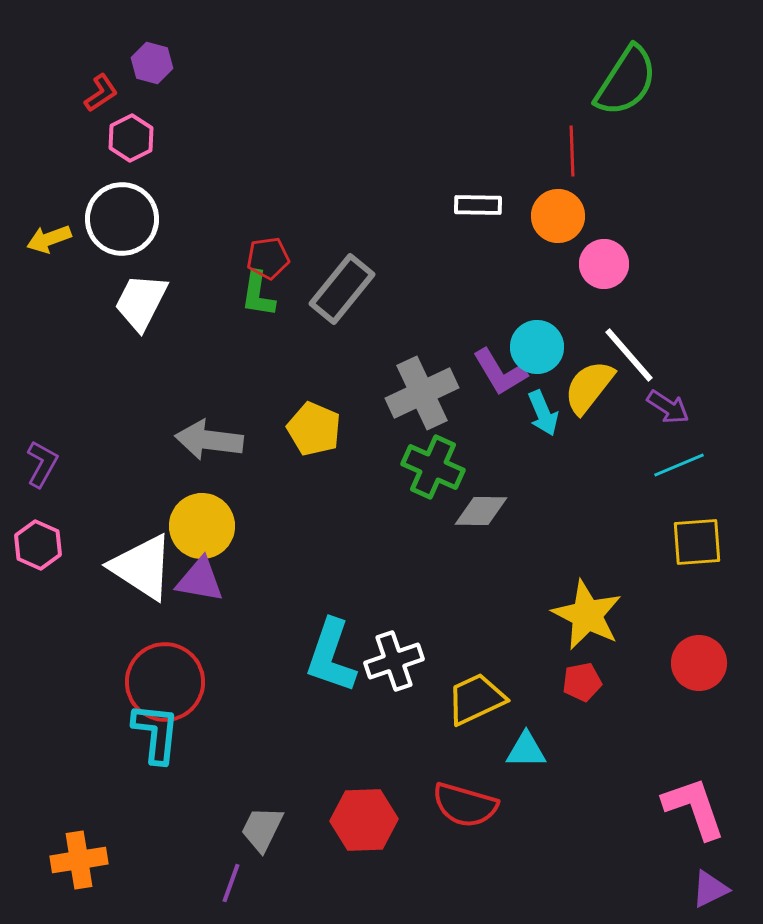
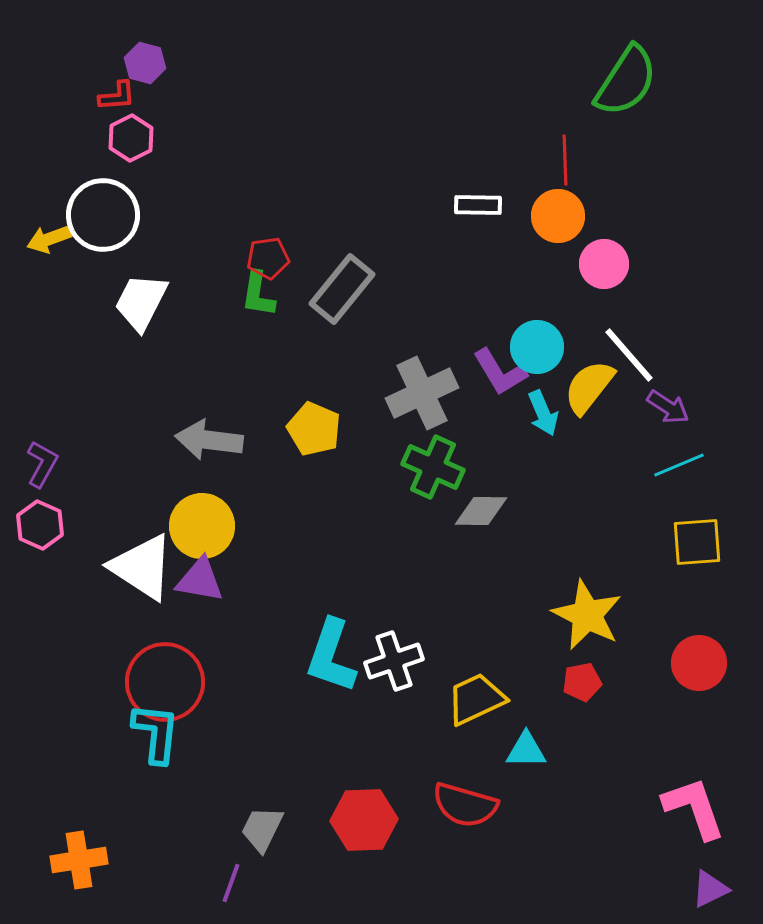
purple hexagon at (152, 63): moved 7 px left
red L-shape at (101, 93): moved 16 px right, 3 px down; rotated 30 degrees clockwise
red line at (572, 151): moved 7 px left, 9 px down
white circle at (122, 219): moved 19 px left, 4 px up
pink hexagon at (38, 545): moved 2 px right, 20 px up
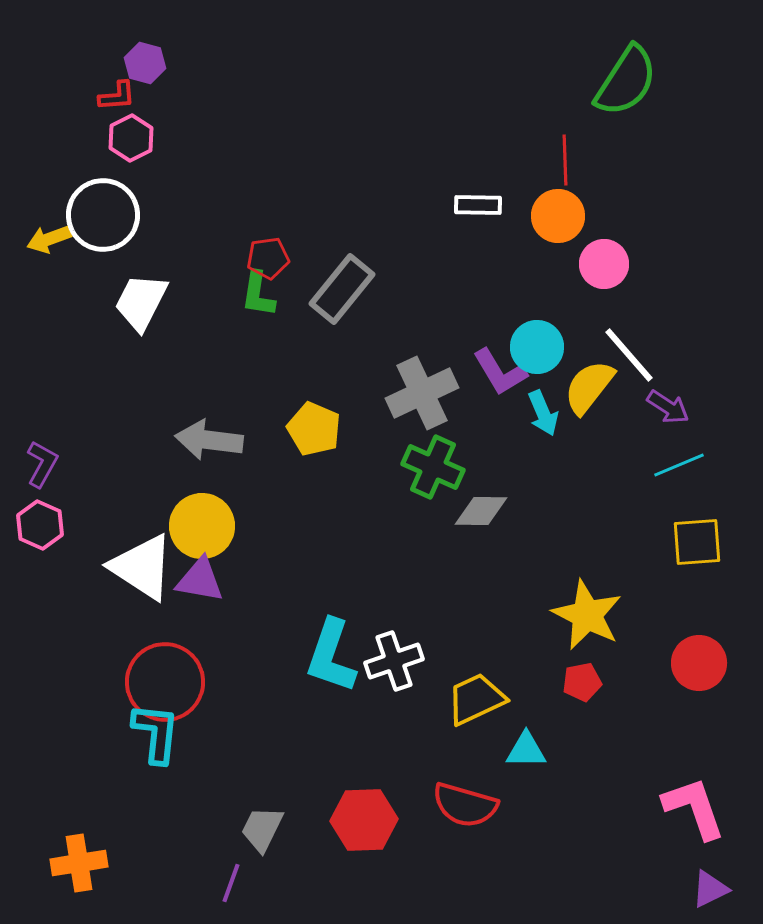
orange cross at (79, 860): moved 3 px down
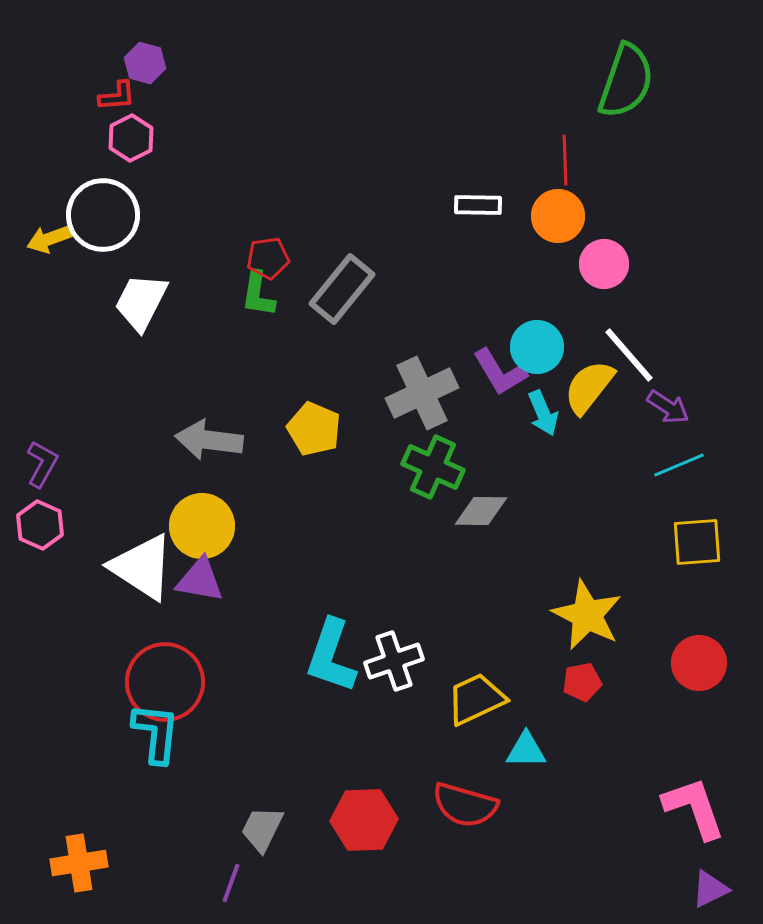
green semicircle at (626, 81): rotated 14 degrees counterclockwise
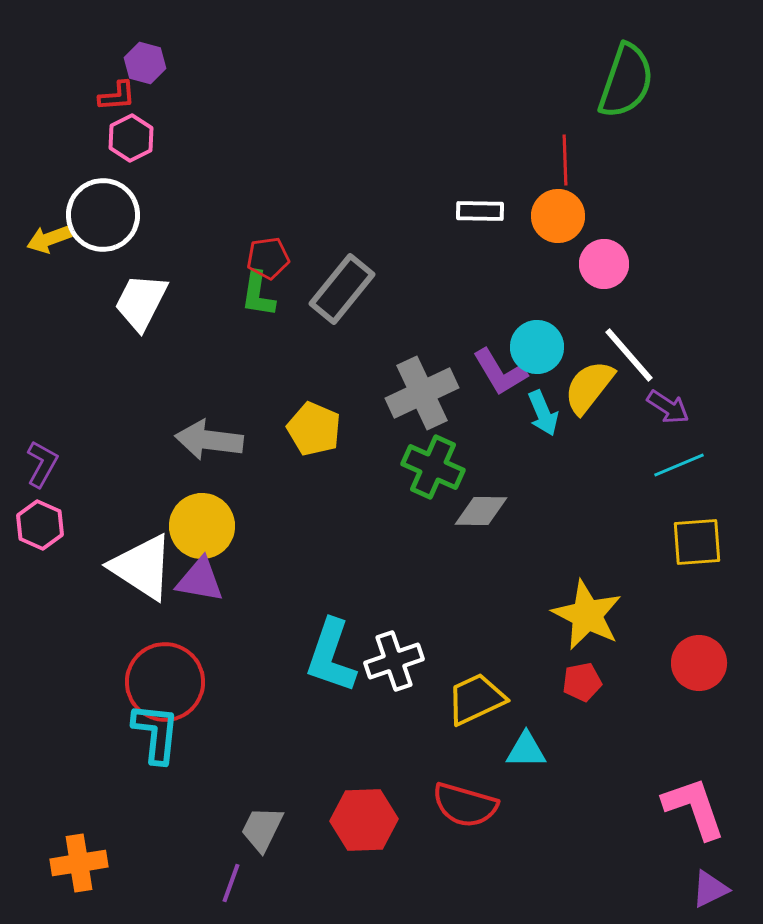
white rectangle at (478, 205): moved 2 px right, 6 px down
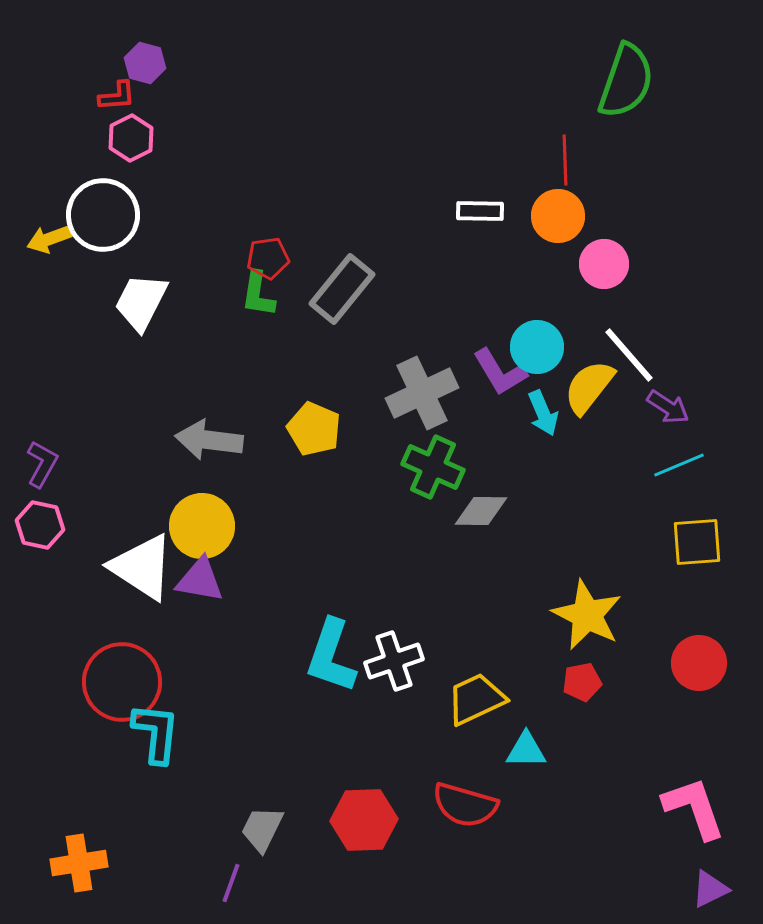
pink hexagon at (40, 525): rotated 12 degrees counterclockwise
red circle at (165, 682): moved 43 px left
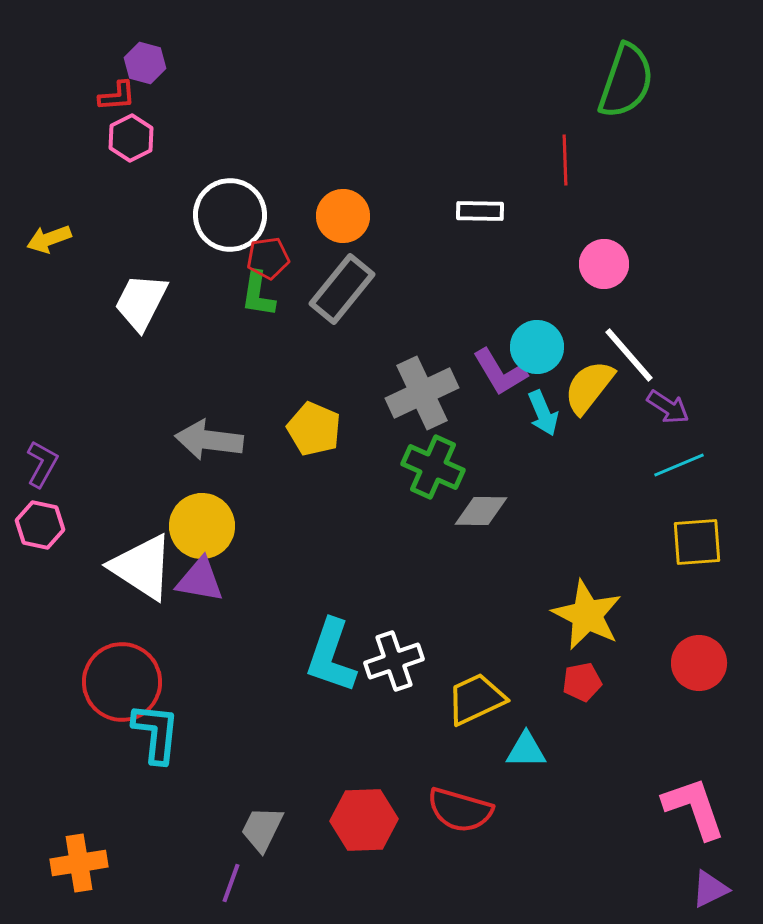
white circle at (103, 215): moved 127 px right
orange circle at (558, 216): moved 215 px left
red semicircle at (465, 805): moved 5 px left, 5 px down
